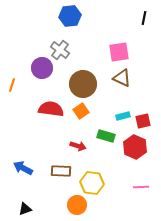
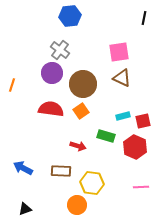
purple circle: moved 10 px right, 5 px down
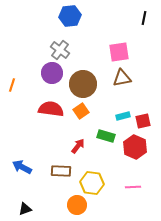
brown triangle: rotated 36 degrees counterclockwise
red arrow: rotated 70 degrees counterclockwise
blue arrow: moved 1 px left, 1 px up
pink line: moved 8 px left
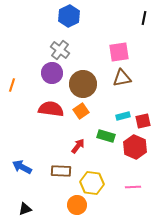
blue hexagon: moved 1 px left; rotated 20 degrees counterclockwise
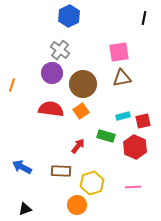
yellow hexagon: rotated 25 degrees counterclockwise
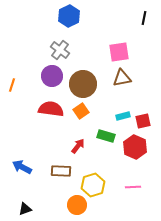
purple circle: moved 3 px down
yellow hexagon: moved 1 px right, 2 px down
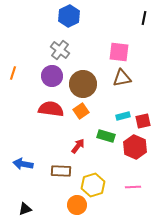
pink square: rotated 15 degrees clockwise
orange line: moved 1 px right, 12 px up
blue arrow: moved 1 px right, 3 px up; rotated 18 degrees counterclockwise
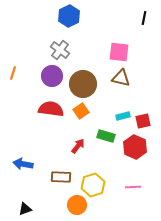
brown triangle: moved 1 px left; rotated 24 degrees clockwise
brown rectangle: moved 6 px down
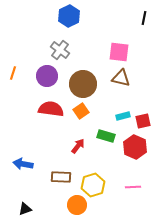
purple circle: moved 5 px left
